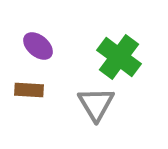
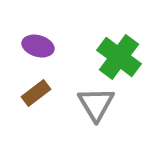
purple ellipse: rotated 24 degrees counterclockwise
brown rectangle: moved 7 px right, 3 px down; rotated 40 degrees counterclockwise
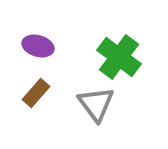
brown rectangle: rotated 12 degrees counterclockwise
gray triangle: rotated 6 degrees counterclockwise
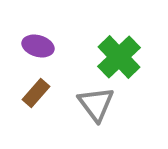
green cross: rotated 9 degrees clockwise
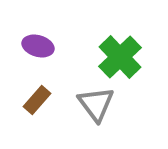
green cross: moved 1 px right
brown rectangle: moved 1 px right, 7 px down
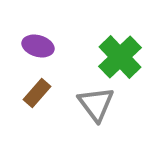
brown rectangle: moved 7 px up
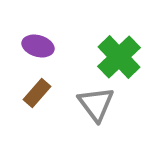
green cross: moved 1 px left
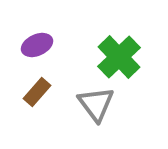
purple ellipse: moved 1 px left, 1 px up; rotated 40 degrees counterclockwise
brown rectangle: moved 1 px up
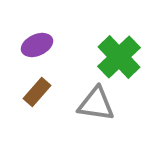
gray triangle: rotated 45 degrees counterclockwise
